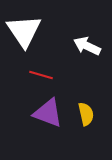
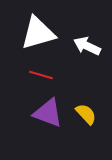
white triangle: moved 14 px right, 2 px down; rotated 48 degrees clockwise
yellow semicircle: rotated 30 degrees counterclockwise
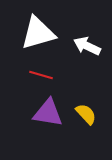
purple triangle: rotated 12 degrees counterclockwise
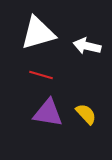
white arrow: rotated 12 degrees counterclockwise
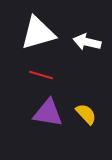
white arrow: moved 4 px up
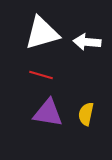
white triangle: moved 4 px right
white arrow: rotated 8 degrees counterclockwise
yellow semicircle: rotated 125 degrees counterclockwise
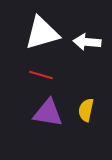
yellow semicircle: moved 4 px up
